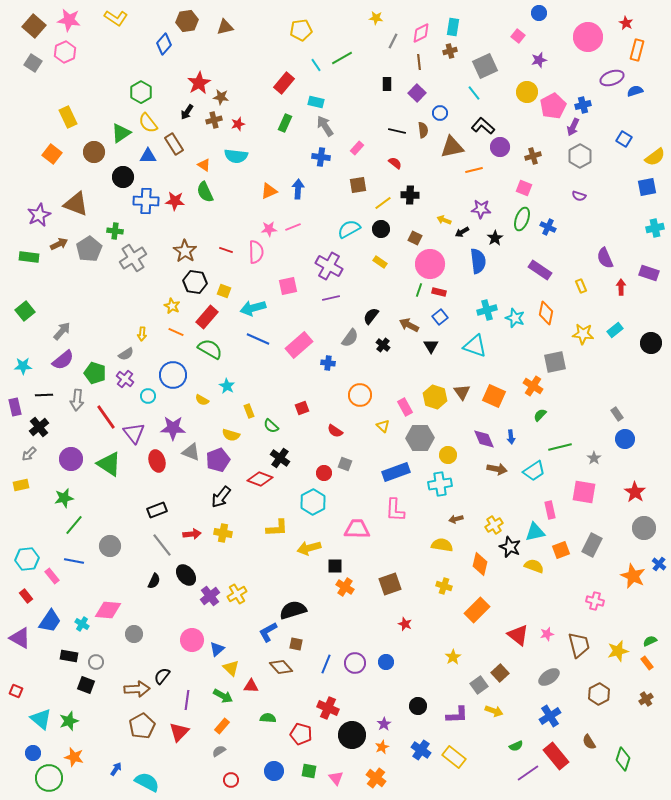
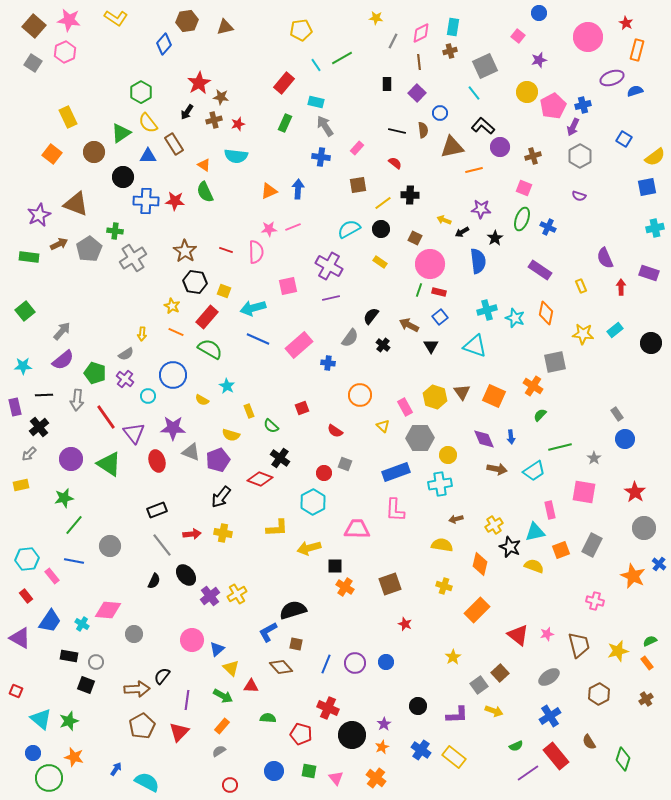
red circle at (231, 780): moved 1 px left, 5 px down
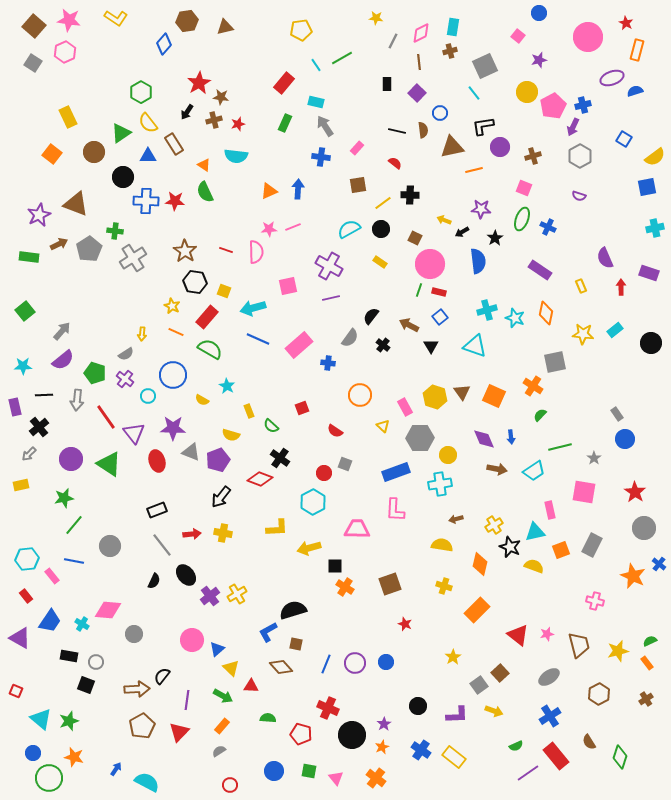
black L-shape at (483, 126): rotated 50 degrees counterclockwise
green diamond at (623, 759): moved 3 px left, 2 px up
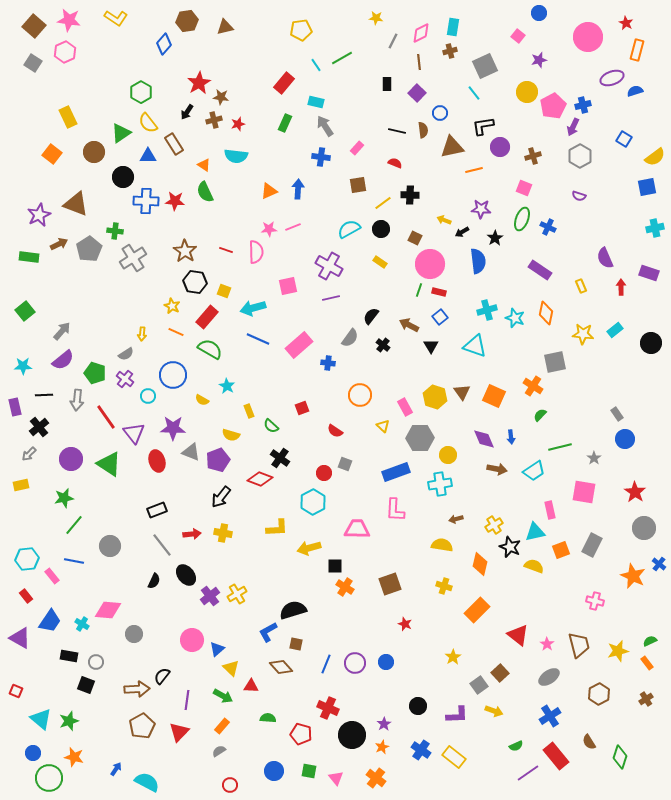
red semicircle at (395, 163): rotated 16 degrees counterclockwise
pink star at (547, 634): moved 10 px down; rotated 24 degrees counterclockwise
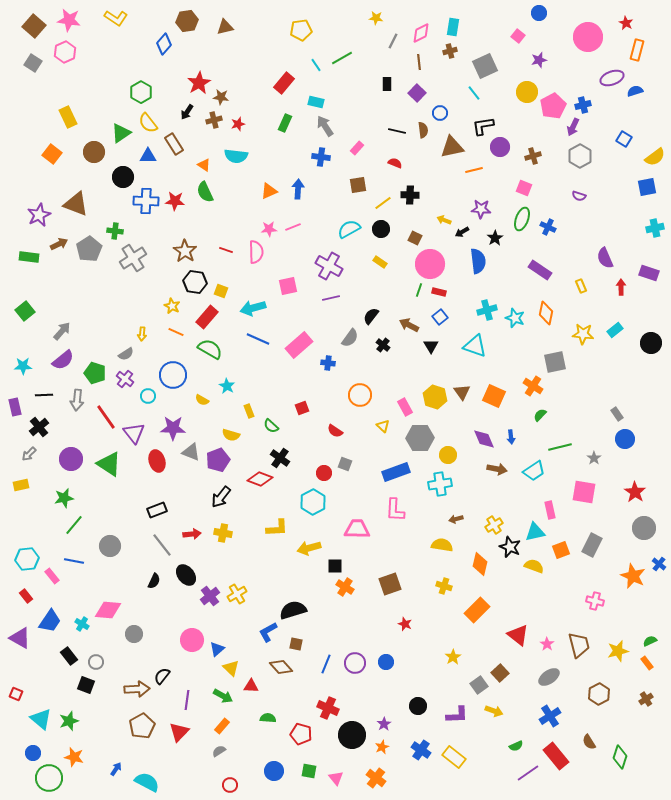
yellow square at (224, 291): moved 3 px left
black rectangle at (69, 656): rotated 42 degrees clockwise
red square at (16, 691): moved 3 px down
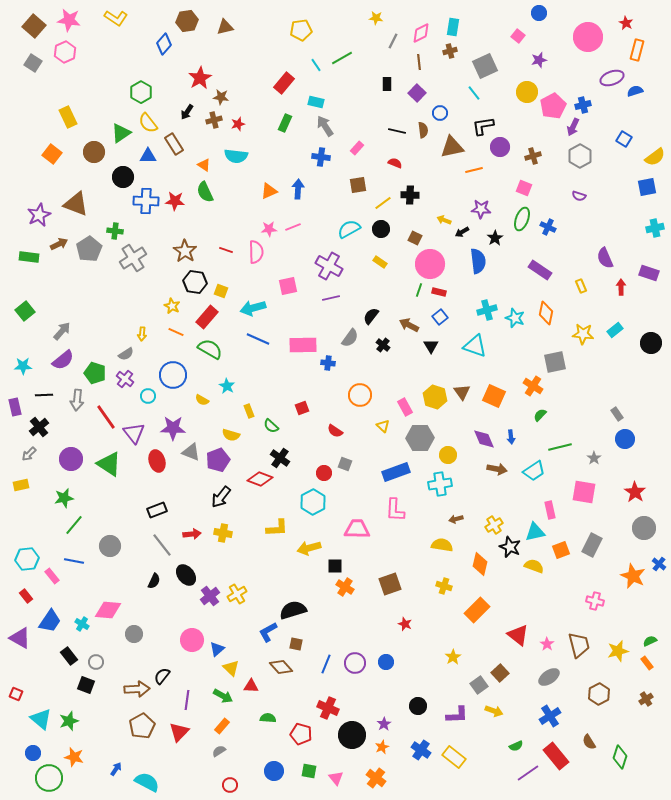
red star at (199, 83): moved 1 px right, 5 px up
pink rectangle at (299, 345): moved 4 px right; rotated 40 degrees clockwise
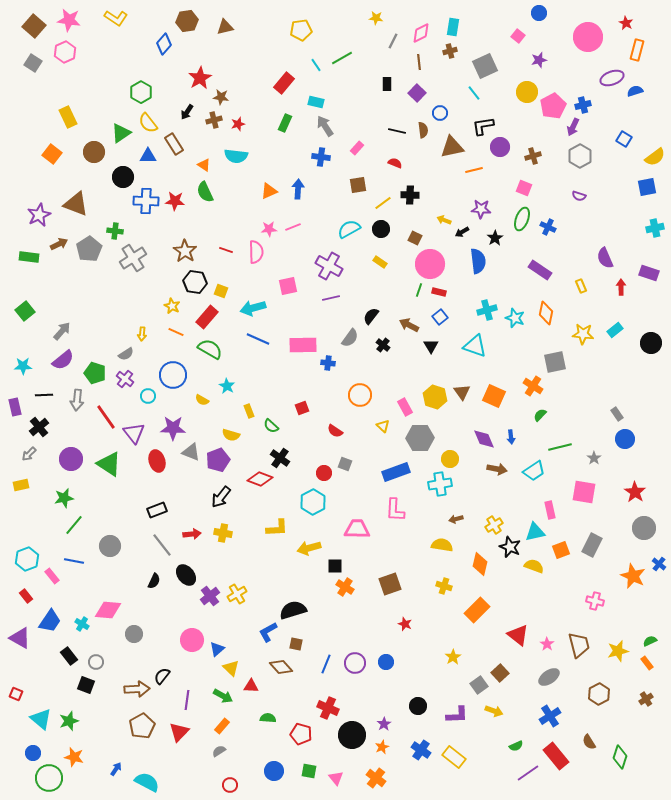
yellow circle at (448, 455): moved 2 px right, 4 px down
cyan hexagon at (27, 559): rotated 15 degrees counterclockwise
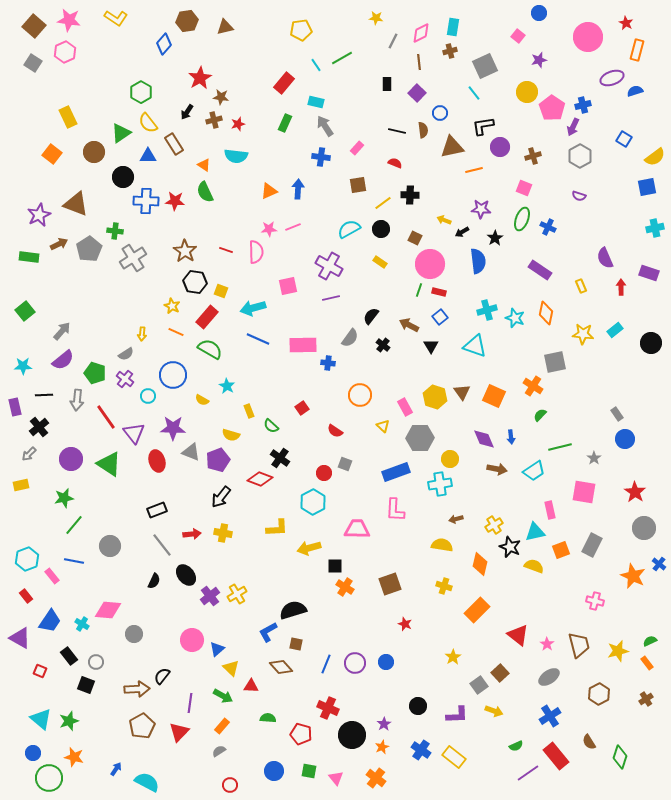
pink pentagon at (553, 106): moved 1 px left, 2 px down; rotated 10 degrees counterclockwise
red square at (302, 408): rotated 16 degrees counterclockwise
red square at (16, 694): moved 24 px right, 23 px up
purple line at (187, 700): moved 3 px right, 3 px down
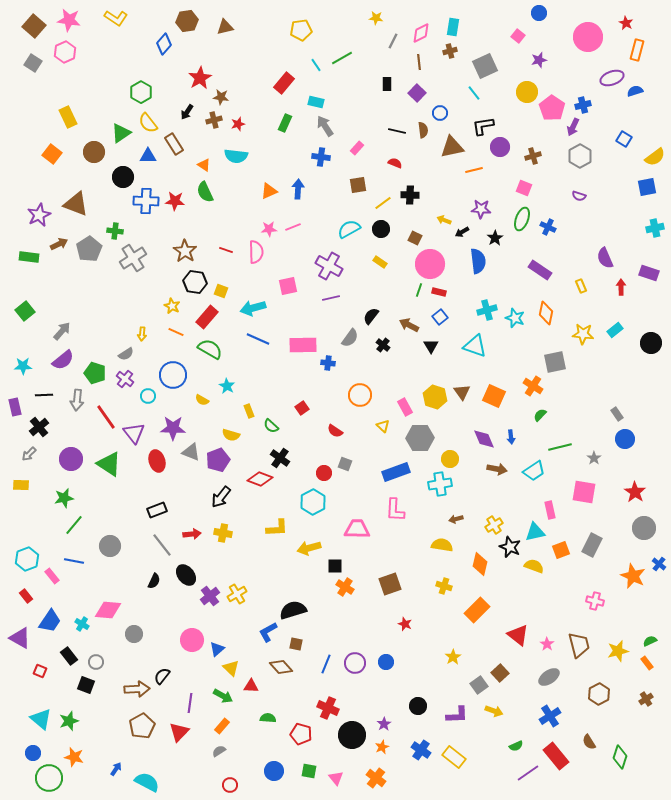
yellow rectangle at (21, 485): rotated 14 degrees clockwise
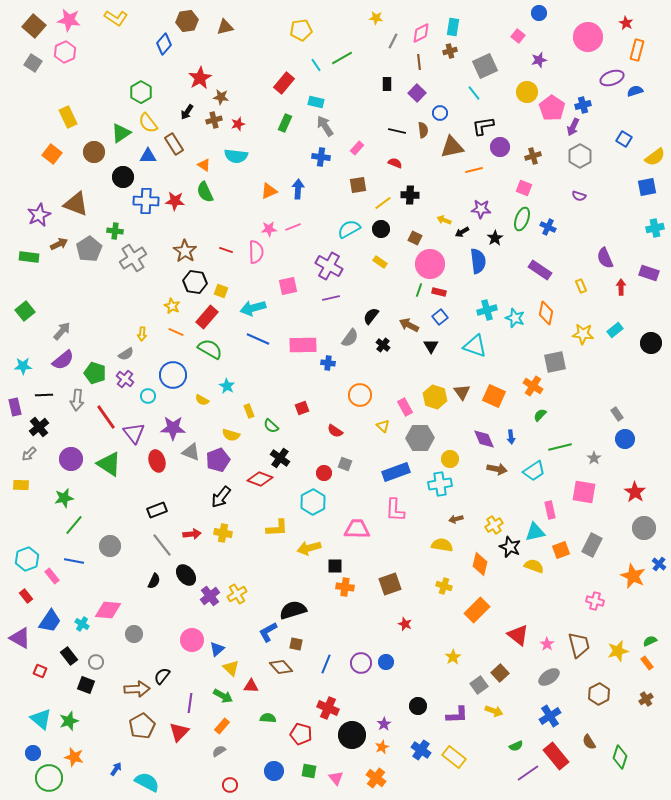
red square at (302, 408): rotated 16 degrees clockwise
orange cross at (345, 587): rotated 24 degrees counterclockwise
purple circle at (355, 663): moved 6 px right
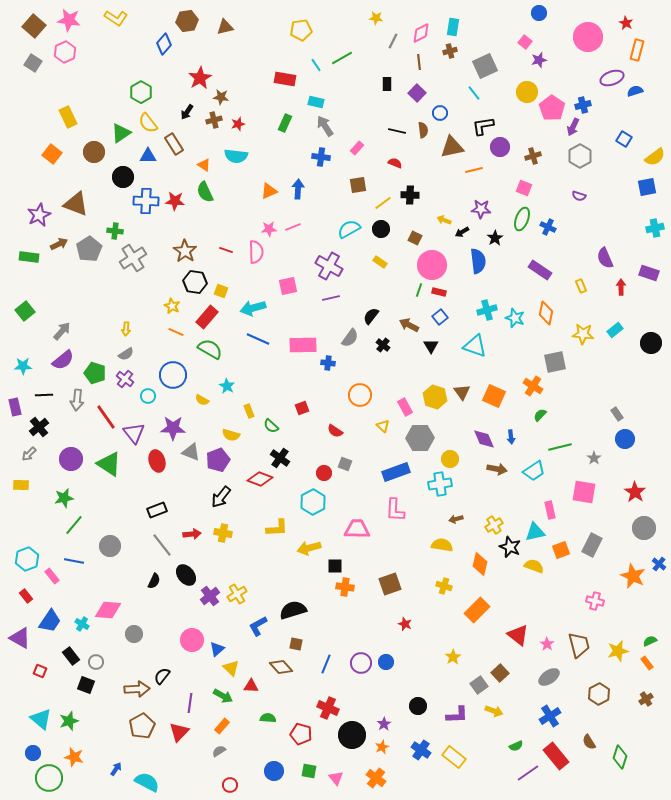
pink square at (518, 36): moved 7 px right, 6 px down
red rectangle at (284, 83): moved 1 px right, 4 px up; rotated 60 degrees clockwise
pink circle at (430, 264): moved 2 px right, 1 px down
yellow arrow at (142, 334): moved 16 px left, 5 px up
blue L-shape at (268, 632): moved 10 px left, 6 px up
black rectangle at (69, 656): moved 2 px right
